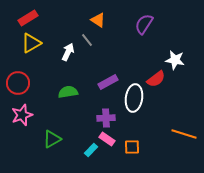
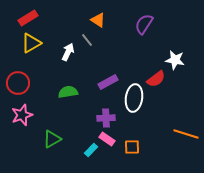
orange line: moved 2 px right
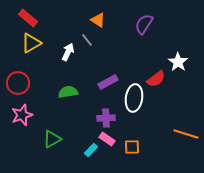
red rectangle: rotated 72 degrees clockwise
white star: moved 3 px right, 2 px down; rotated 24 degrees clockwise
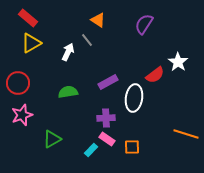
red semicircle: moved 1 px left, 4 px up
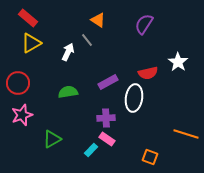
red semicircle: moved 7 px left, 2 px up; rotated 24 degrees clockwise
orange square: moved 18 px right, 10 px down; rotated 21 degrees clockwise
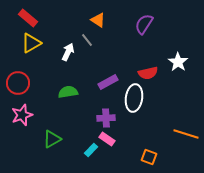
orange square: moved 1 px left
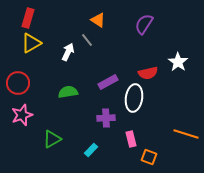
red rectangle: rotated 66 degrees clockwise
pink rectangle: moved 24 px right; rotated 42 degrees clockwise
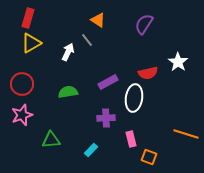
red circle: moved 4 px right, 1 px down
green triangle: moved 1 px left, 1 px down; rotated 24 degrees clockwise
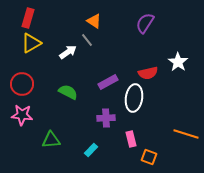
orange triangle: moved 4 px left, 1 px down
purple semicircle: moved 1 px right, 1 px up
white arrow: rotated 30 degrees clockwise
green semicircle: rotated 36 degrees clockwise
pink star: rotated 25 degrees clockwise
